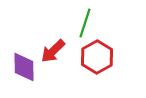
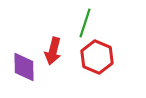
red arrow: rotated 32 degrees counterclockwise
red hexagon: rotated 8 degrees counterclockwise
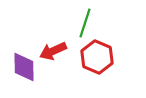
red arrow: rotated 52 degrees clockwise
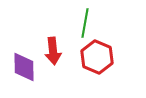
green line: rotated 8 degrees counterclockwise
red arrow: rotated 72 degrees counterclockwise
